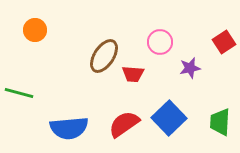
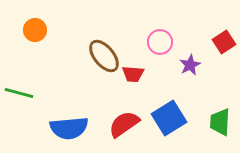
brown ellipse: rotated 72 degrees counterclockwise
purple star: moved 3 px up; rotated 15 degrees counterclockwise
blue square: rotated 12 degrees clockwise
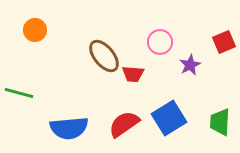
red square: rotated 10 degrees clockwise
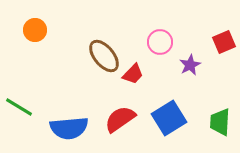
red trapezoid: rotated 50 degrees counterclockwise
green line: moved 14 px down; rotated 16 degrees clockwise
red semicircle: moved 4 px left, 5 px up
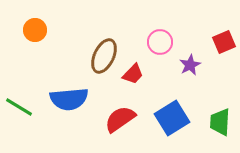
brown ellipse: rotated 64 degrees clockwise
blue square: moved 3 px right
blue semicircle: moved 29 px up
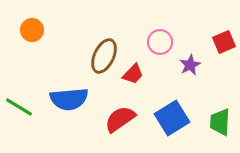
orange circle: moved 3 px left
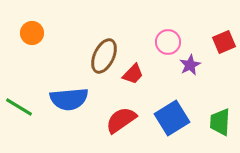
orange circle: moved 3 px down
pink circle: moved 8 px right
red semicircle: moved 1 px right, 1 px down
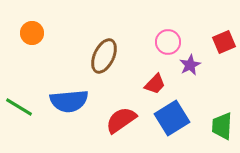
red trapezoid: moved 22 px right, 10 px down
blue semicircle: moved 2 px down
green trapezoid: moved 2 px right, 4 px down
